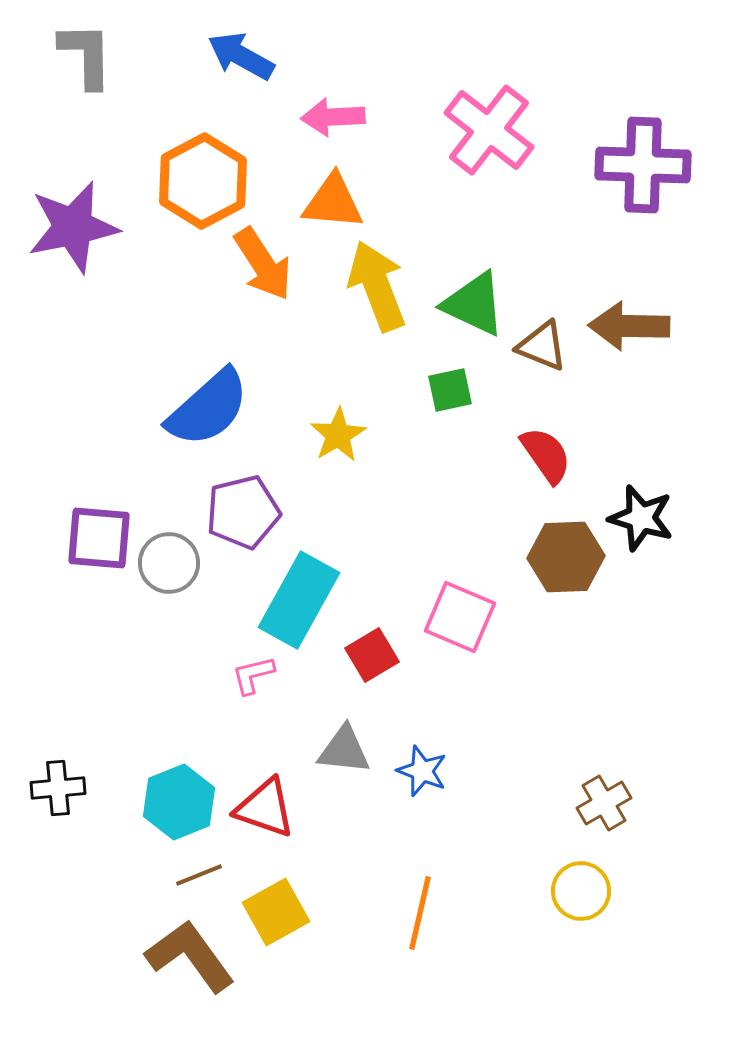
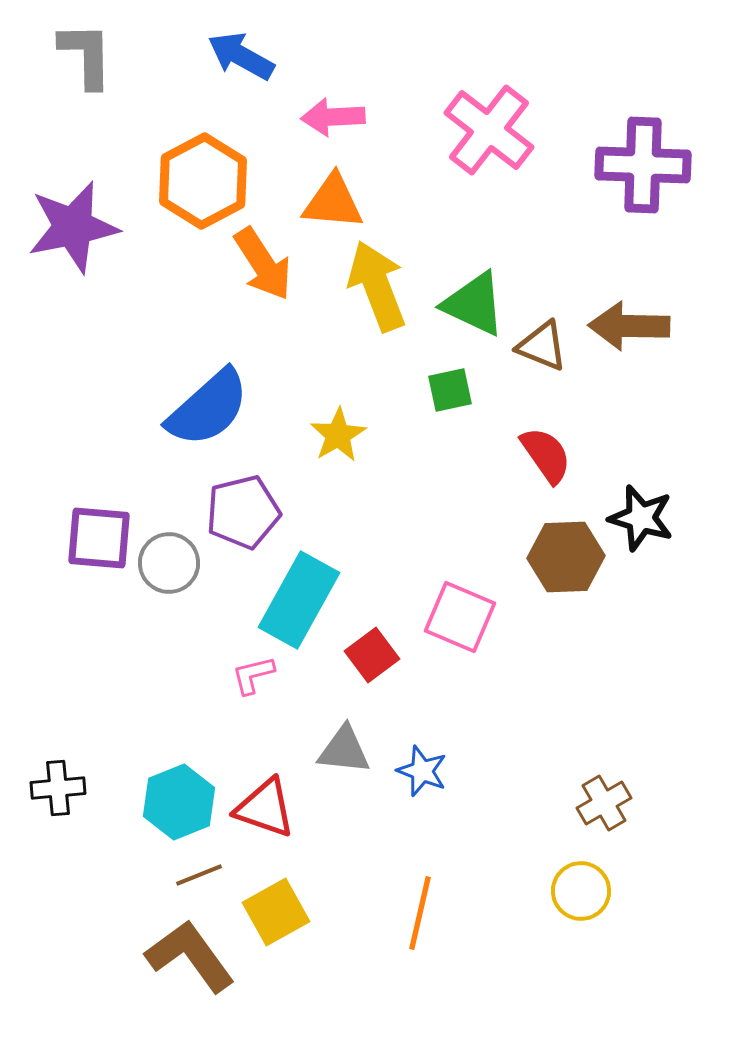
red square: rotated 6 degrees counterclockwise
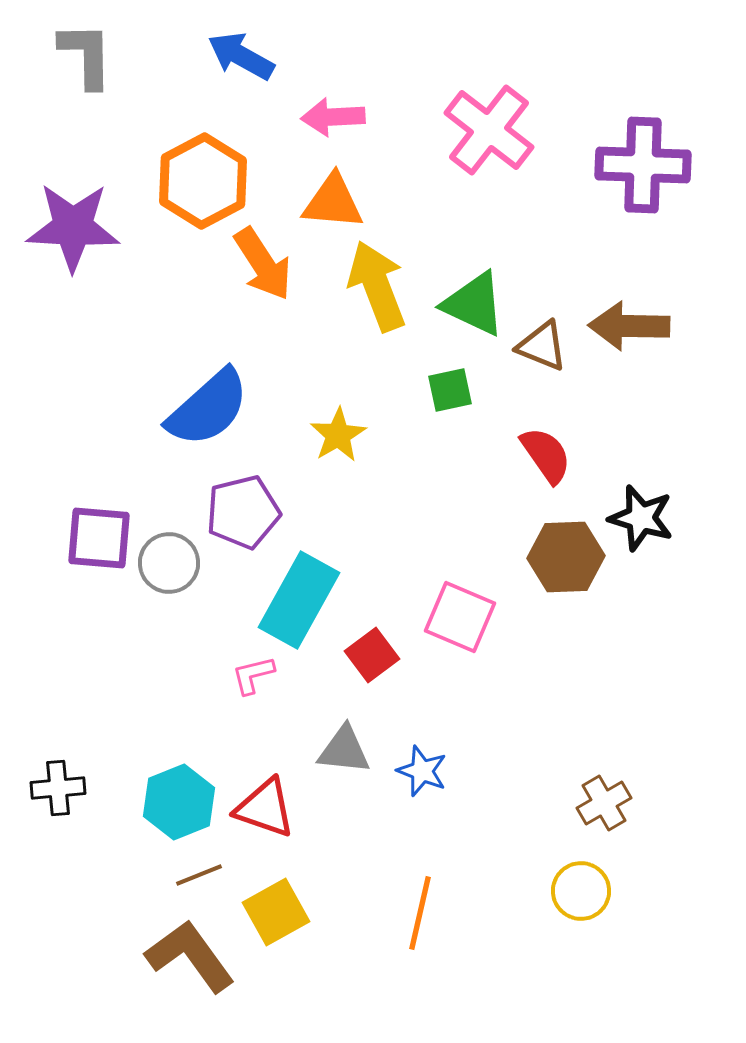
purple star: rotated 14 degrees clockwise
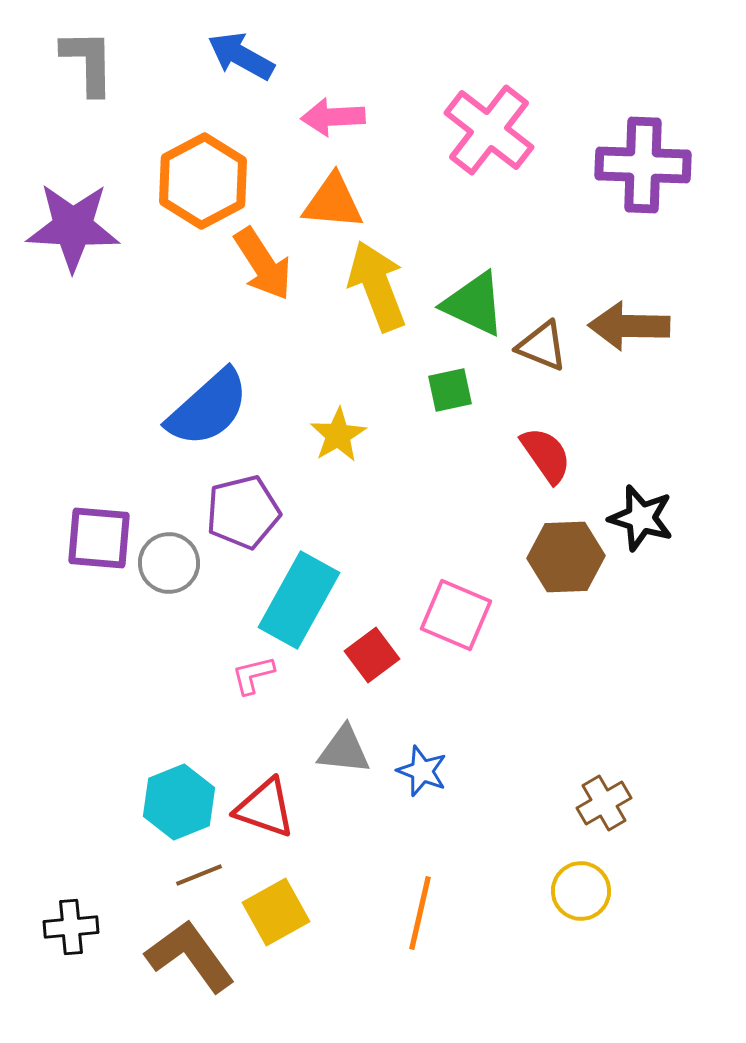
gray L-shape: moved 2 px right, 7 px down
pink square: moved 4 px left, 2 px up
black cross: moved 13 px right, 139 px down
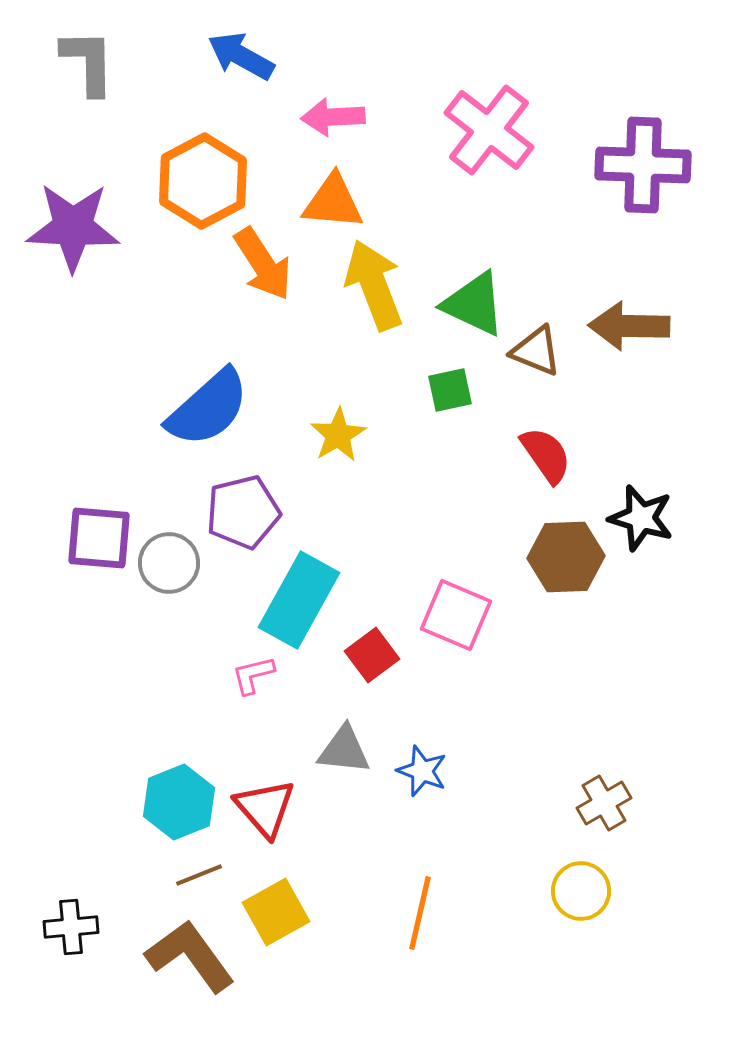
yellow arrow: moved 3 px left, 1 px up
brown triangle: moved 6 px left, 5 px down
red triangle: rotated 30 degrees clockwise
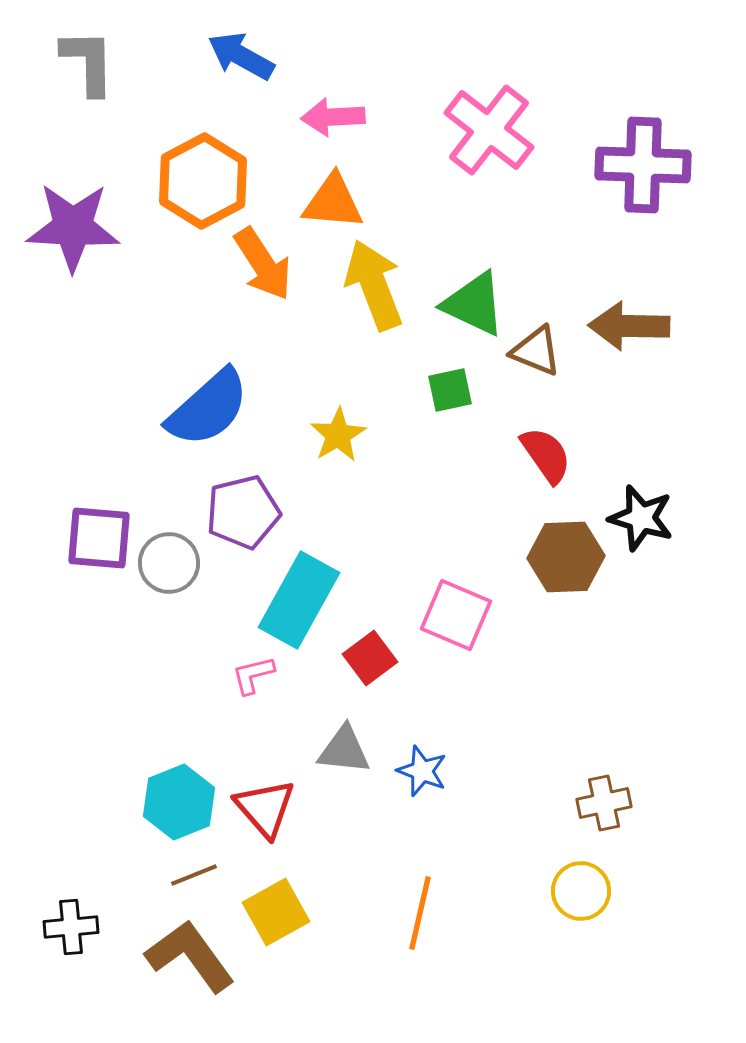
red square: moved 2 px left, 3 px down
brown cross: rotated 18 degrees clockwise
brown line: moved 5 px left
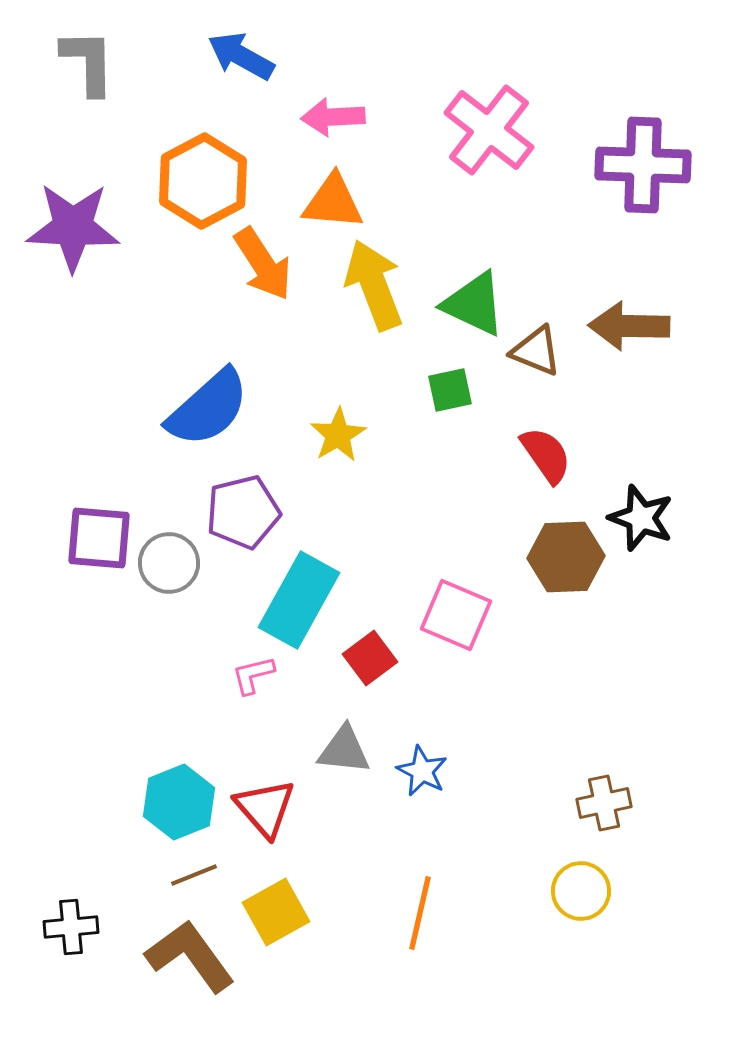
black star: rotated 4 degrees clockwise
blue star: rotated 6 degrees clockwise
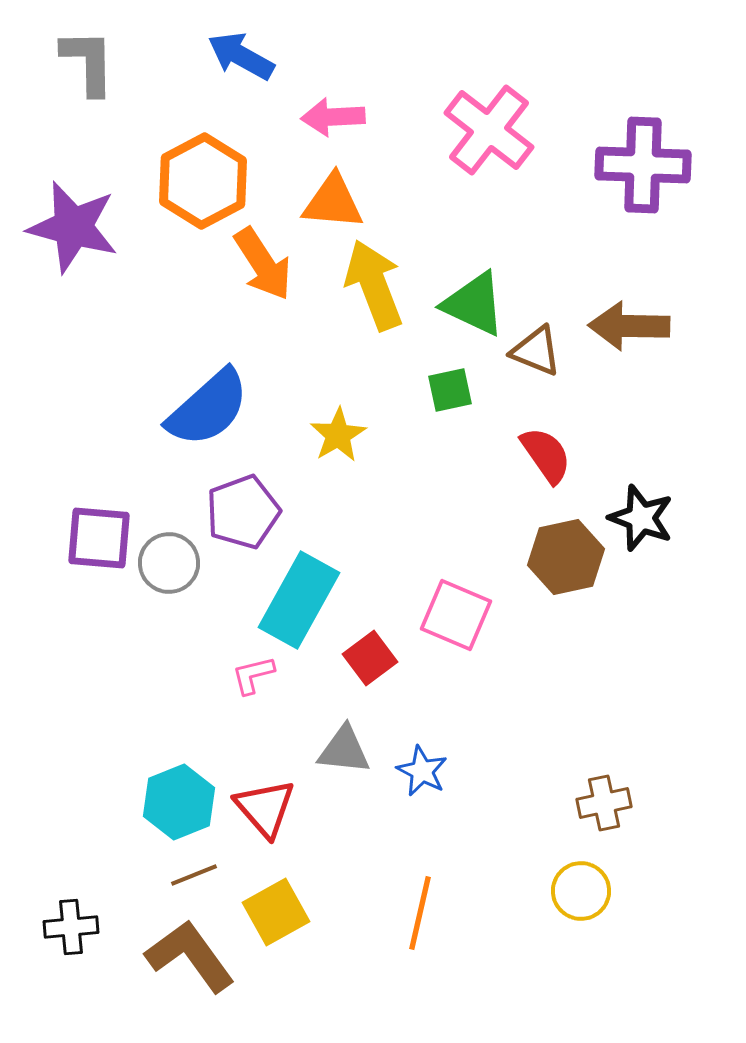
purple star: rotated 12 degrees clockwise
purple pentagon: rotated 6 degrees counterclockwise
brown hexagon: rotated 10 degrees counterclockwise
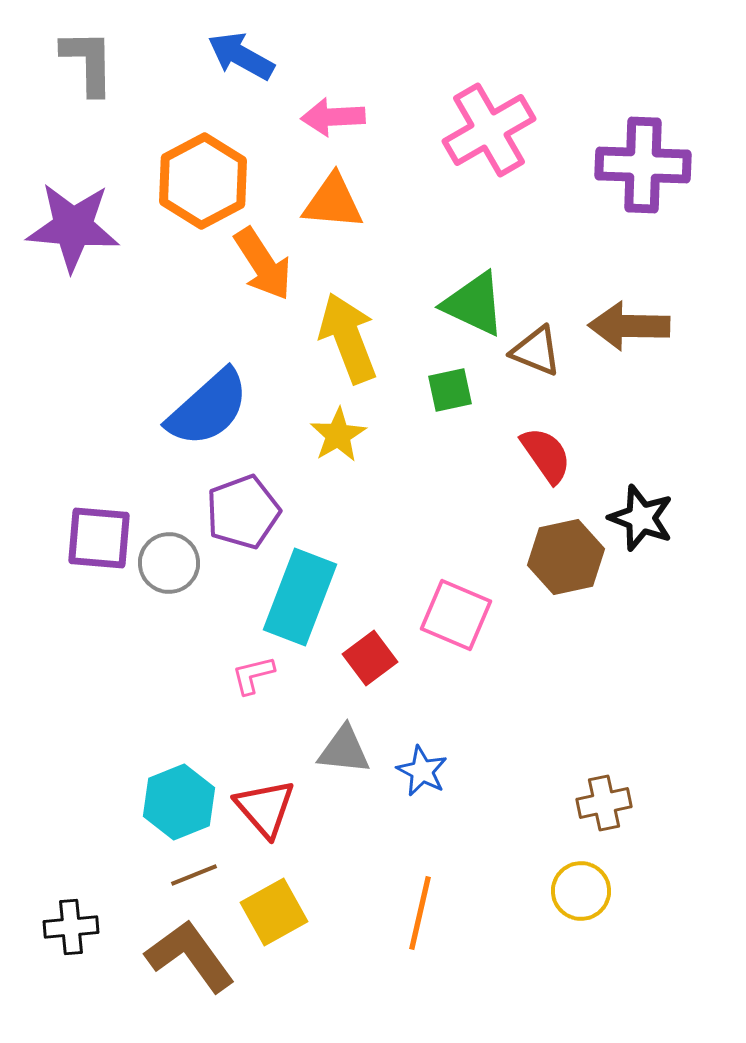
pink cross: rotated 22 degrees clockwise
purple star: rotated 10 degrees counterclockwise
yellow arrow: moved 26 px left, 53 px down
cyan rectangle: moved 1 px right, 3 px up; rotated 8 degrees counterclockwise
yellow square: moved 2 px left
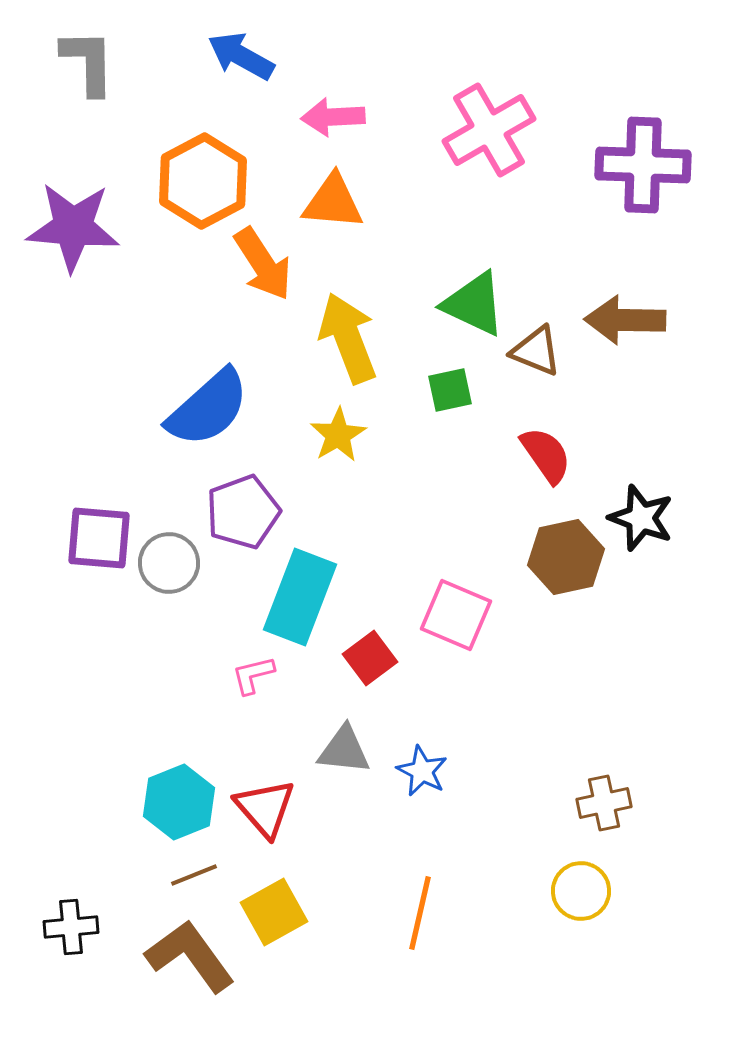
brown arrow: moved 4 px left, 6 px up
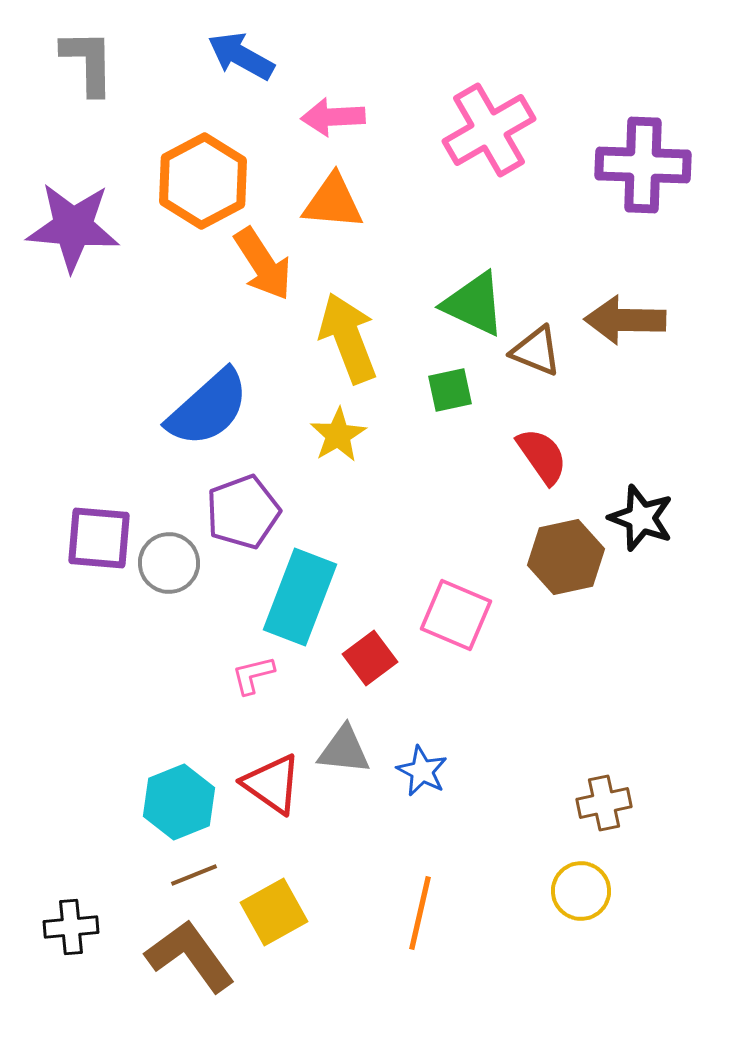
red semicircle: moved 4 px left, 1 px down
red triangle: moved 7 px right, 24 px up; rotated 14 degrees counterclockwise
